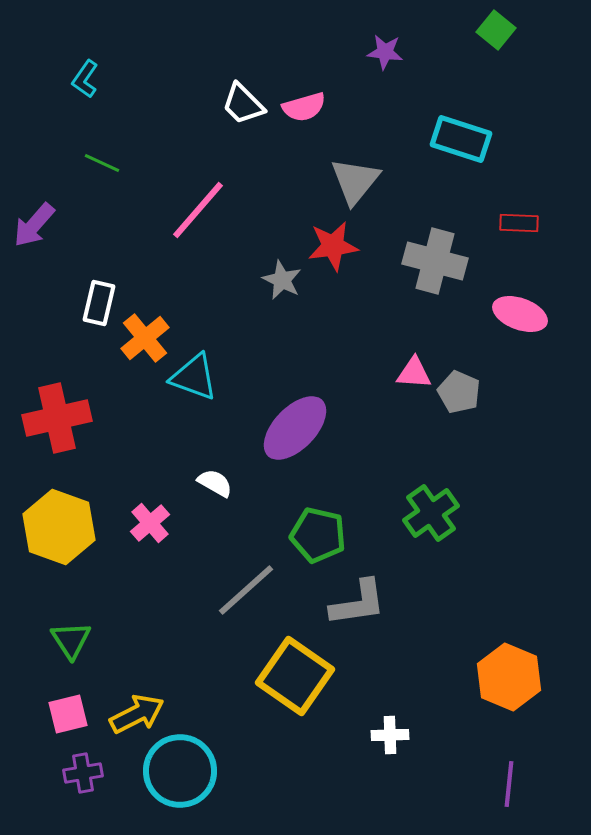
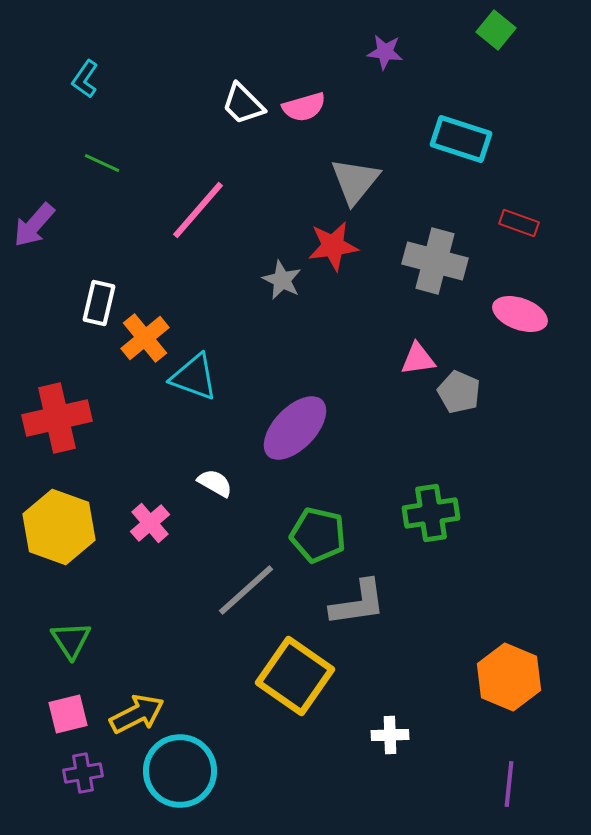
red rectangle: rotated 18 degrees clockwise
pink triangle: moved 4 px right, 14 px up; rotated 12 degrees counterclockwise
green cross: rotated 26 degrees clockwise
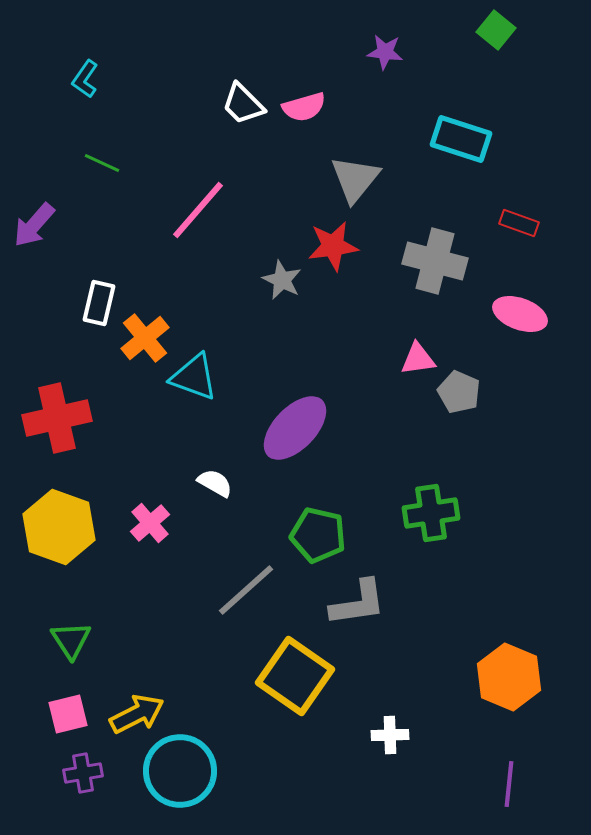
gray triangle: moved 2 px up
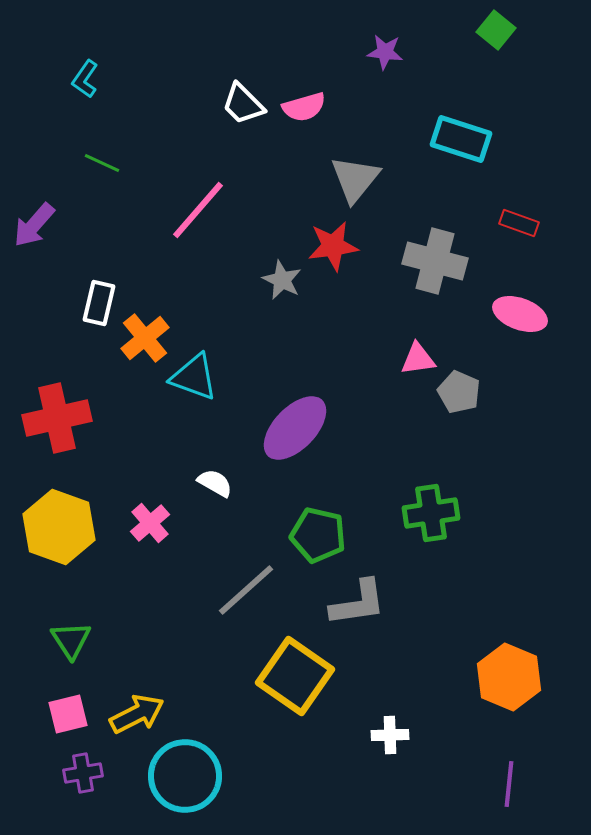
cyan circle: moved 5 px right, 5 px down
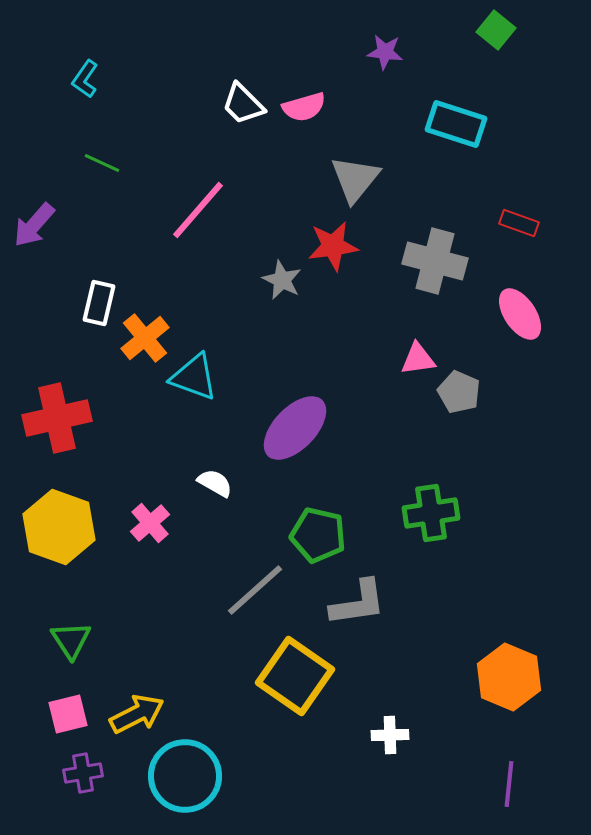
cyan rectangle: moved 5 px left, 15 px up
pink ellipse: rotated 36 degrees clockwise
gray line: moved 9 px right
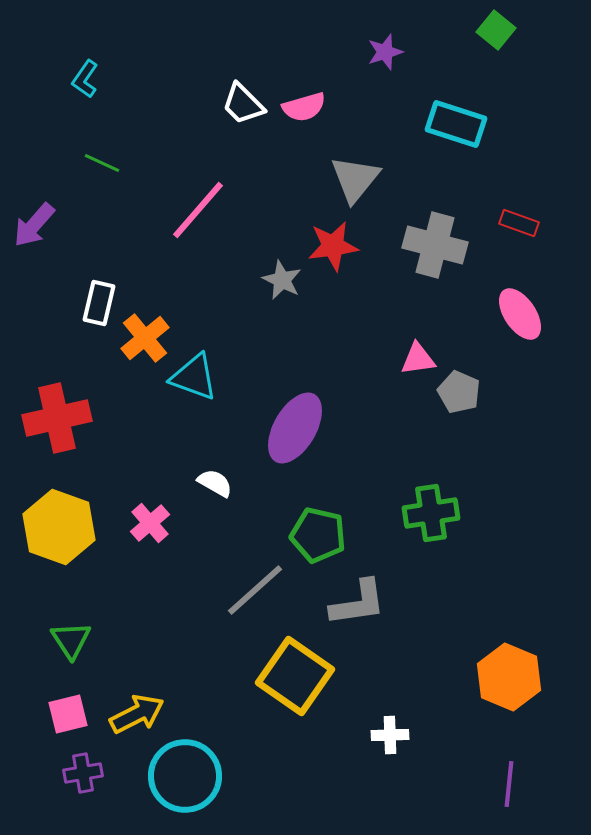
purple star: rotated 24 degrees counterclockwise
gray cross: moved 16 px up
purple ellipse: rotated 14 degrees counterclockwise
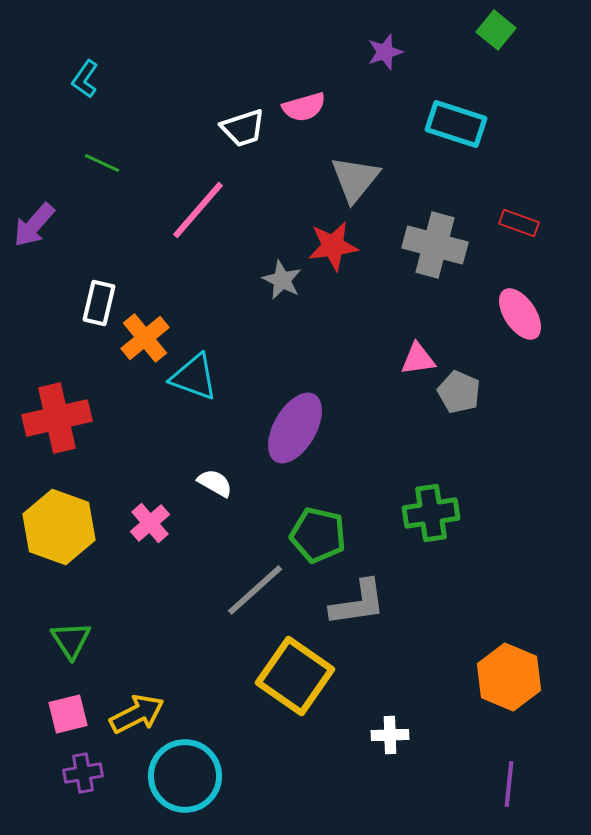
white trapezoid: moved 24 px down; rotated 63 degrees counterclockwise
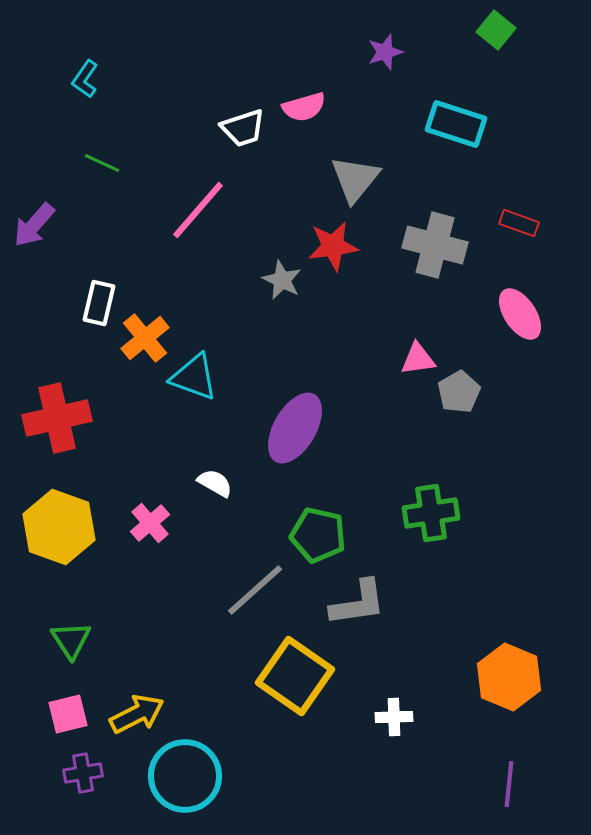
gray pentagon: rotated 18 degrees clockwise
white cross: moved 4 px right, 18 px up
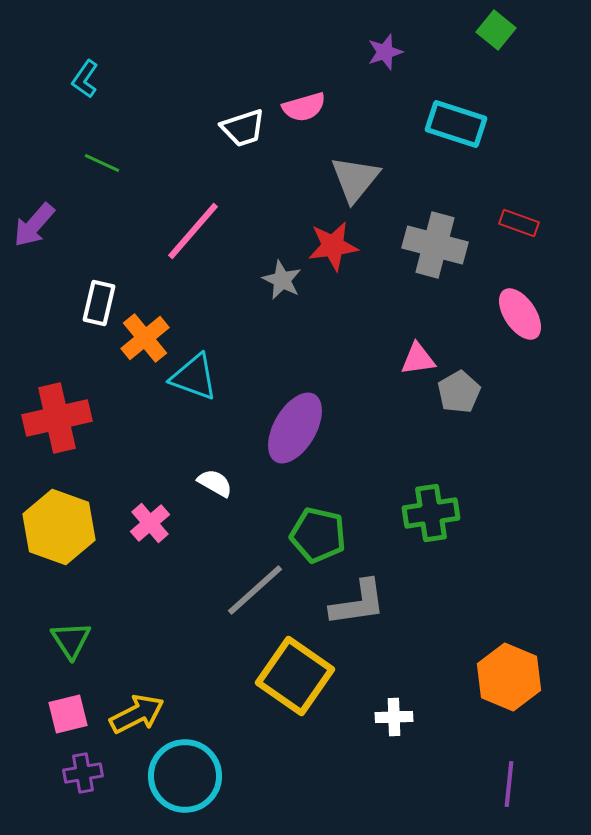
pink line: moved 5 px left, 21 px down
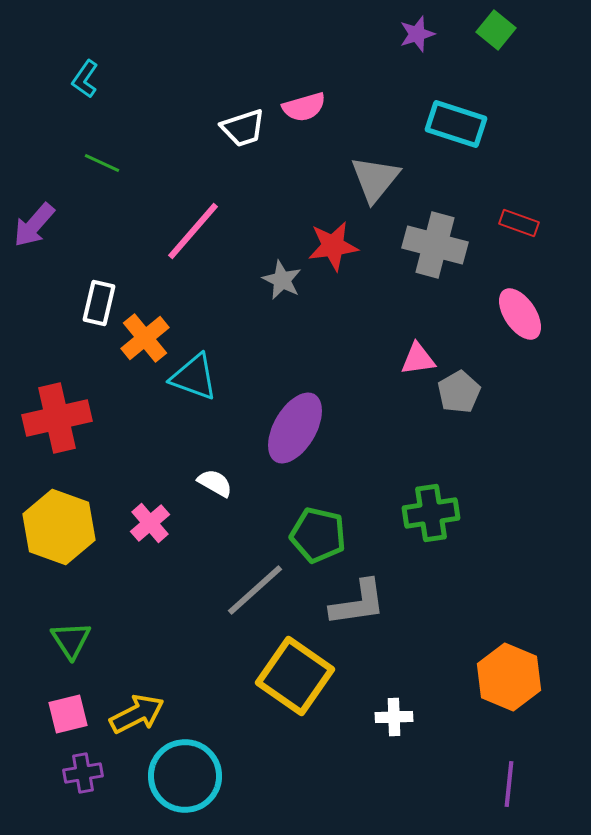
purple star: moved 32 px right, 18 px up
gray triangle: moved 20 px right
